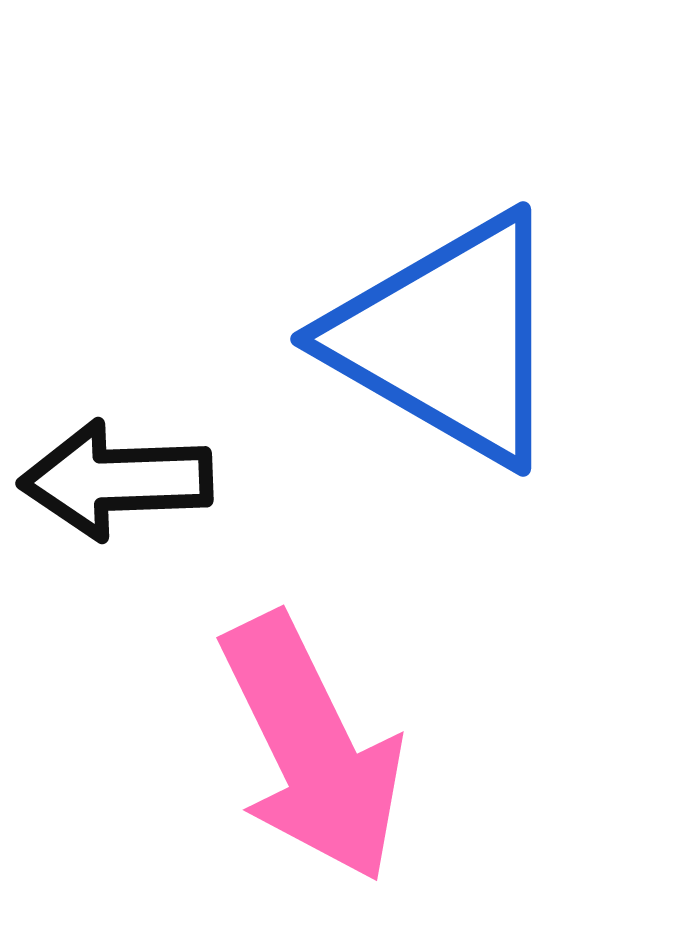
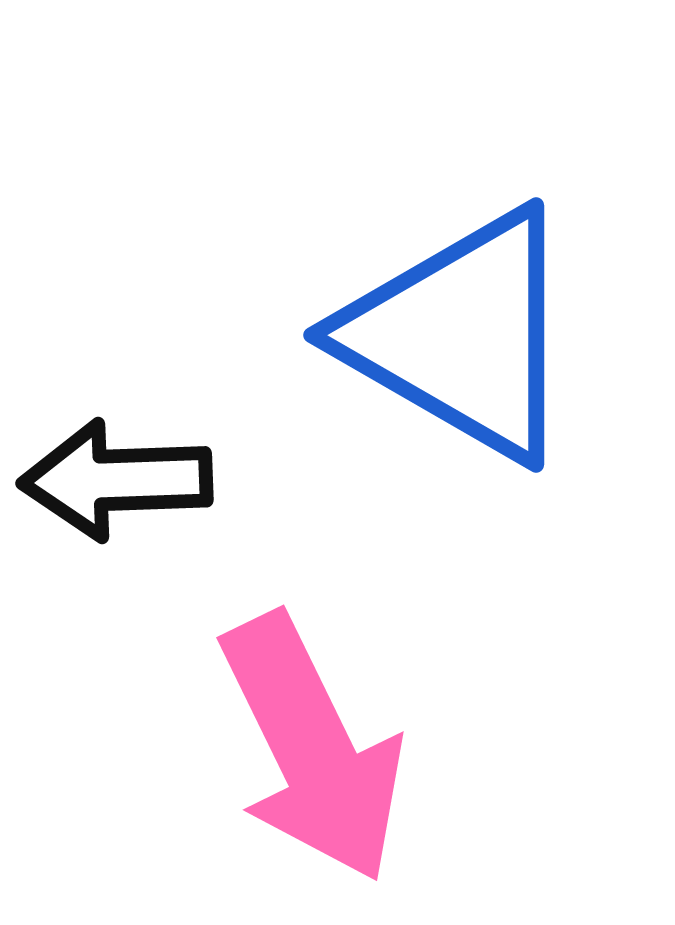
blue triangle: moved 13 px right, 4 px up
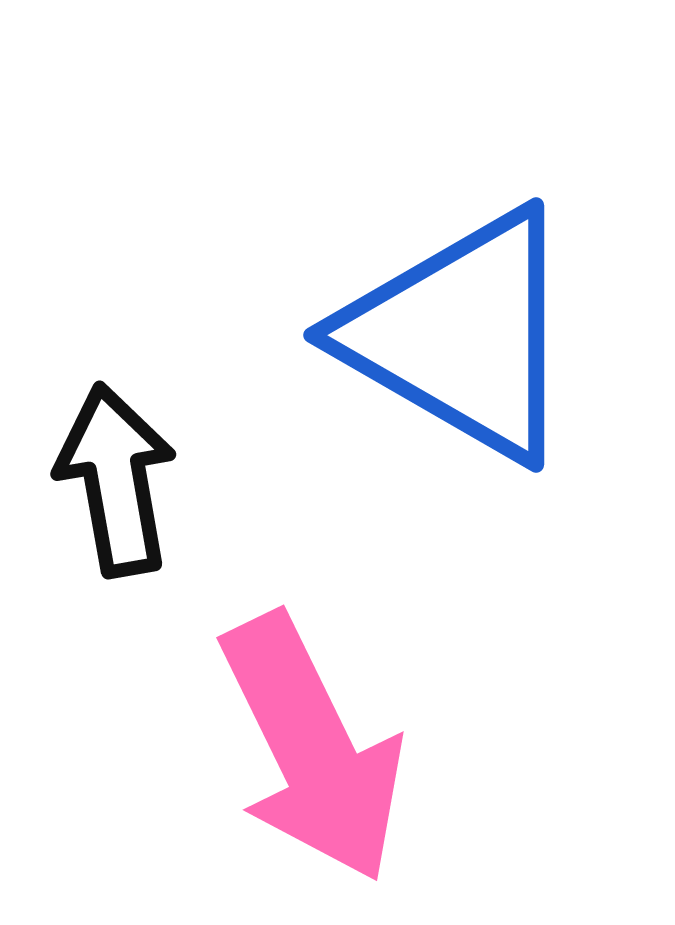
black arrow: rotated 82 degrees clockwise
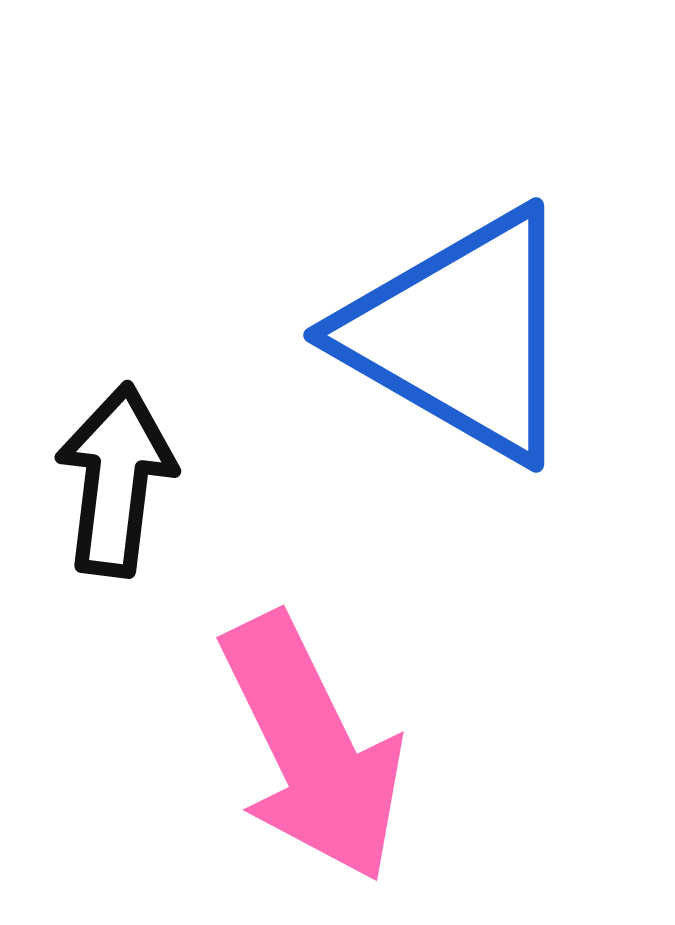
black arrow: rotated 17 degrees clockwise
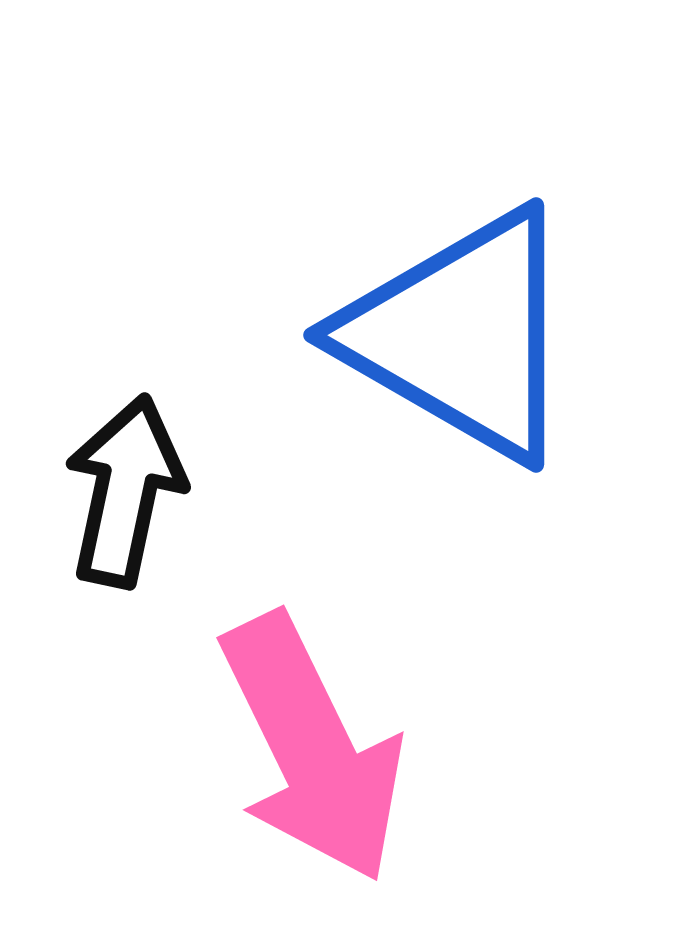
black arrow: moved 9 px right, 11 px down; rotated 5 degrees clockwise
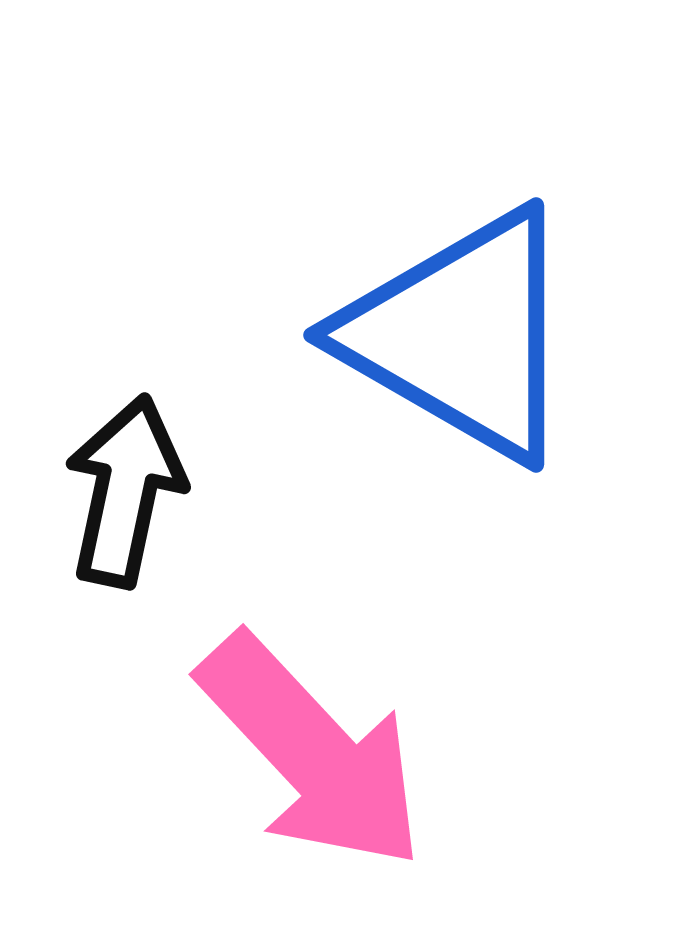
pink arrow: moved 4 px down; rotated 17 degrees counterclockwise
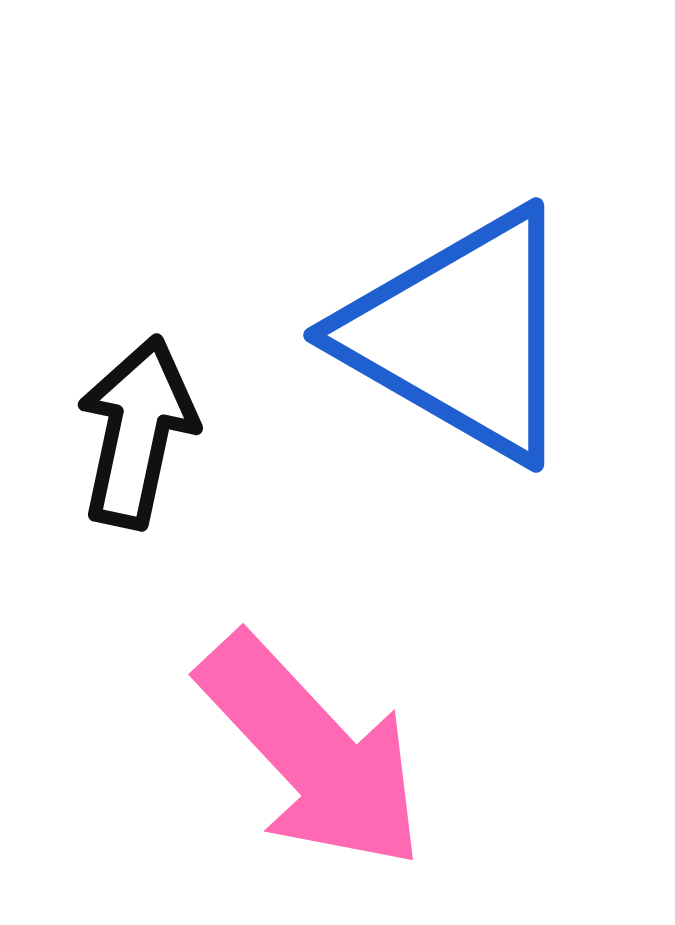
black arrow: moved 12 px right, 59 px up
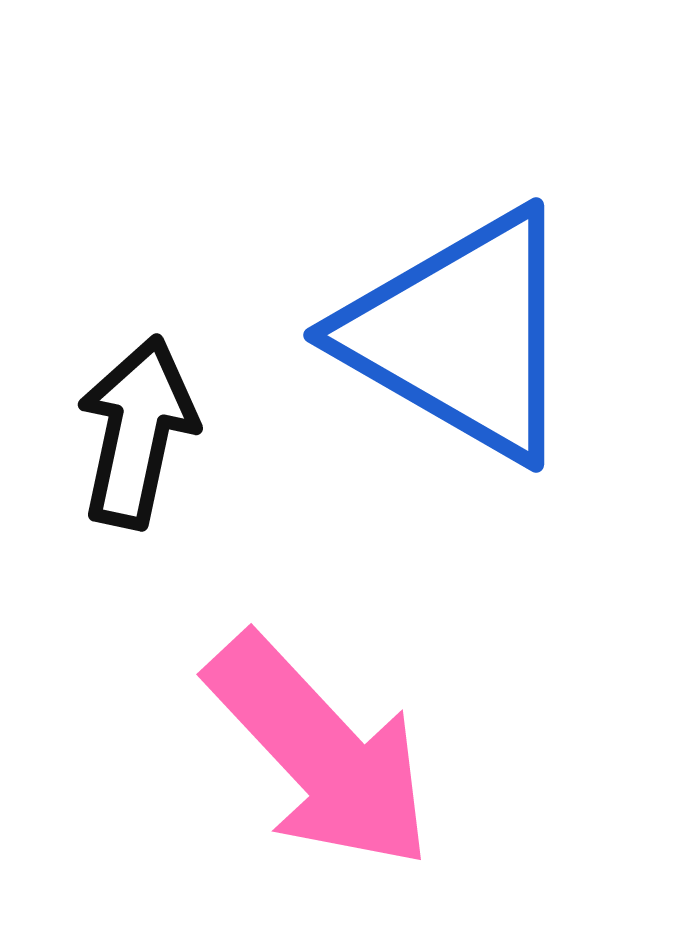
pink arrow: moved 8 px right
